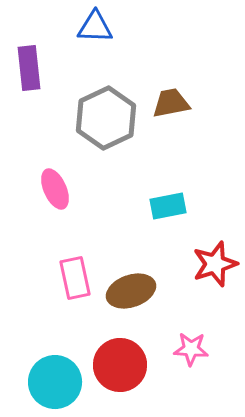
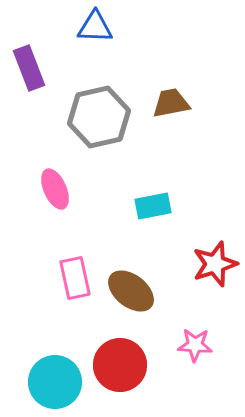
purple rectangle: rotated 15 degrees counterclockwise
gray hexagon: moved 7 px left, 1 px up; rotated 12 degrees clockwise
cyan rectangle: moved 15 px left
brown ellipse: rotated 57 degrees clockwise
pink star: moved 4 px right, 4 px up
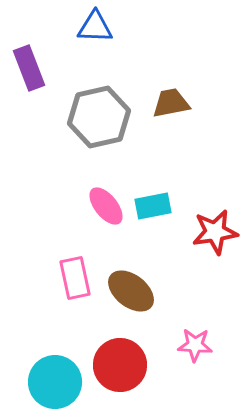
pink ellipse: moved 51 px right, 17 px down; rotated 15 degrees counterclockwise
red star: moved 32 px up; rotated 9 degrees clockwise
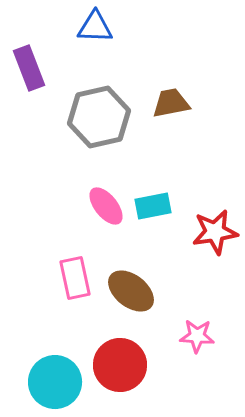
pink star: moved 2 px right, 9 px up
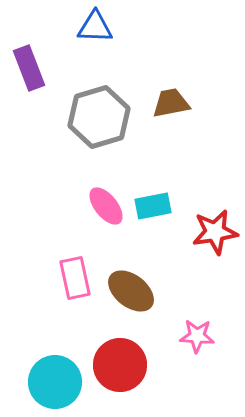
gray hexagon: rotated 4 degrees counterclockwise
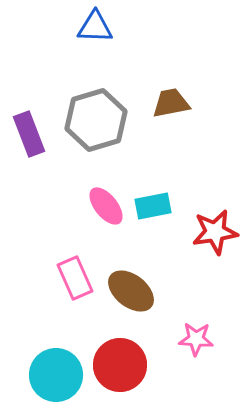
purple rectangle: moved 66 px down
gray hexagon: moved 3 px left, 3 px down
pink rectangle: rotated 12 degrees counterclockwise
pink star: moved 1 px left, 3 px down
cyan circle: moved 1 px right, 7 px up
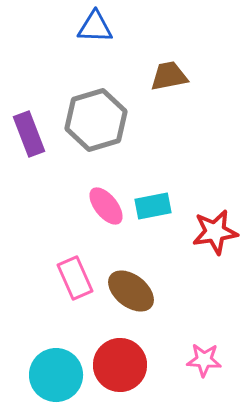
brown trapezoid: moved 2 px left, 27 px up
pink star: moved 8 px right, 21 px down
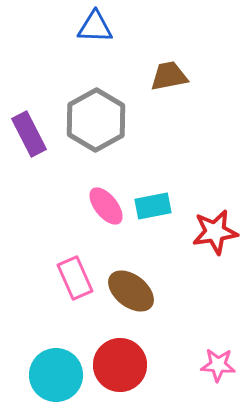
gray hexagon: rotated 12 degrees counterclockwise
purple rectangle: rotated 6 degrees counterclockwise
pink star: moved 14 px right, 5 px down
